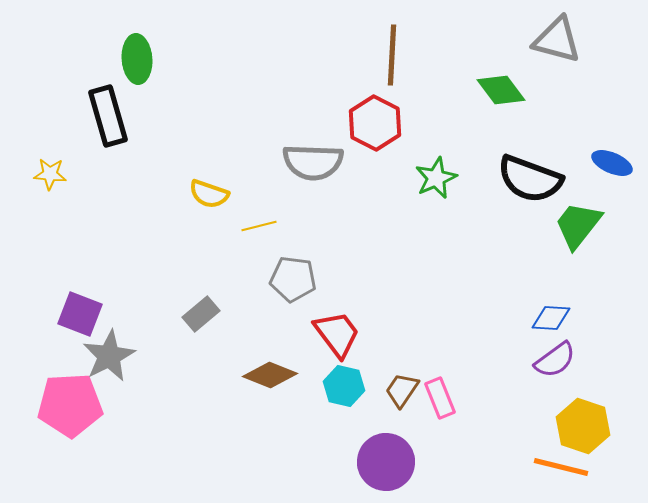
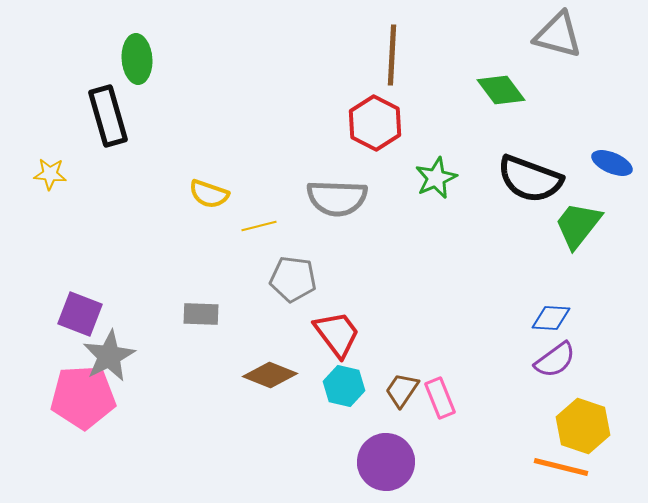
gray triangle: moved 1 px right, 5 px up
gray semicircle: moved 24 px right, 36 px down
gray rectangle: rotated 42 degrees clockwise
pink pentagon: moved 13 px right, 8 px up
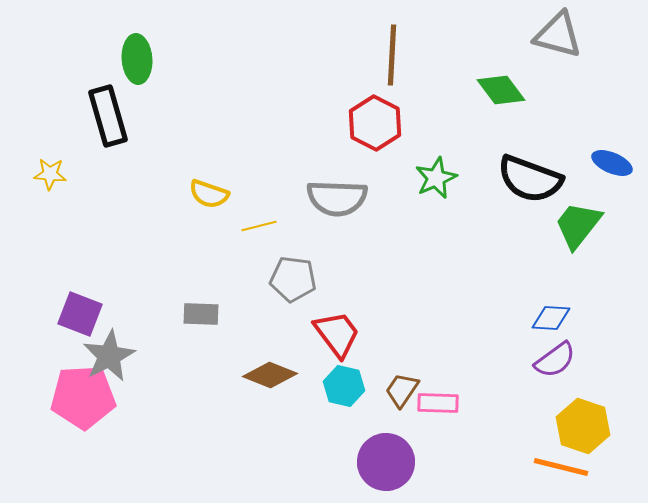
pink rectangle: moved 2 px left, 5 px down; rotated 66 degrees counterclockwise
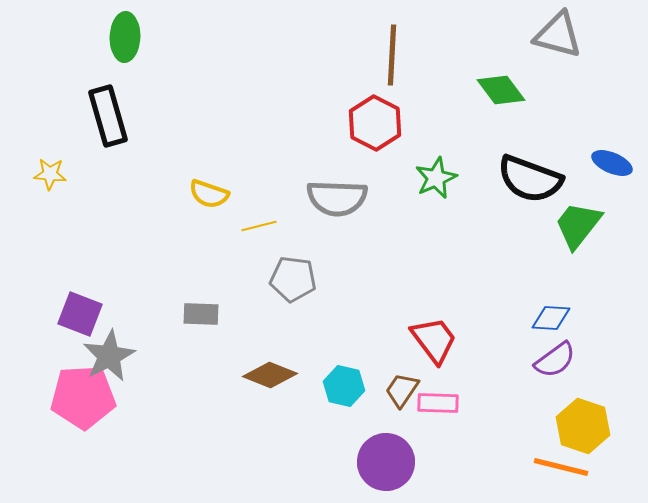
green ellipse: moved 12 px left, 22 px up; rotated 6 degrees clockwise
red trapezoid: moved 97 px right, 6 px down
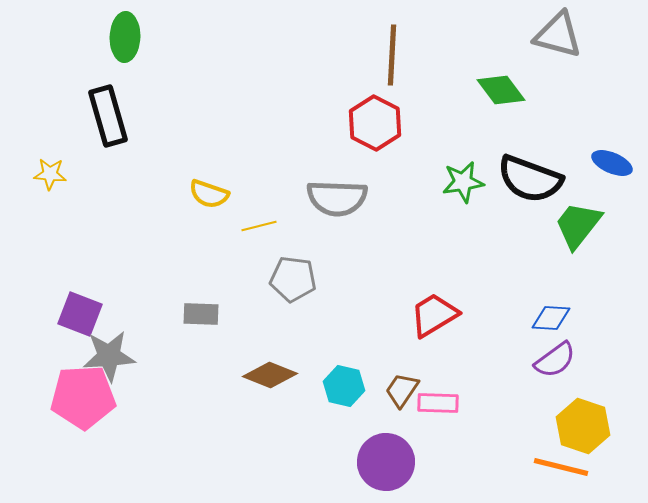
green star: moved 27 px right, 4 px down; rotated 15 degrees clockwise
red trapezoid: moved 25 px up; rotated 84 degrees counterclockwise
gray star: rotated 24 degrees clockwise
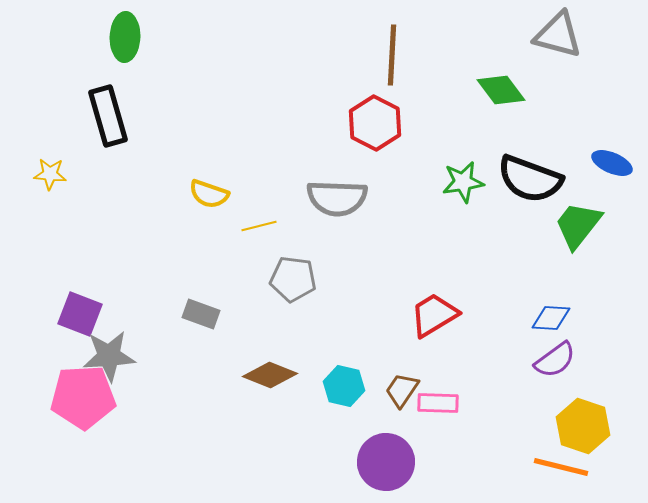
gray rectangle: rotated 18 degrees clockwise
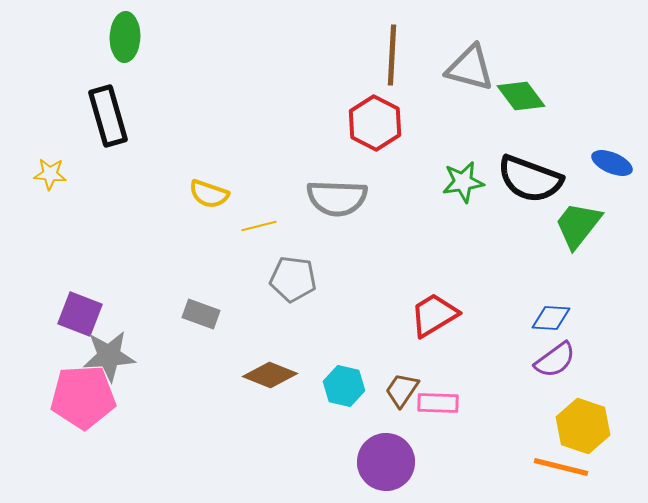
gray triangle: moved 88 px left, 33 px down
green diamond: moved 20 px right, 6 px down
